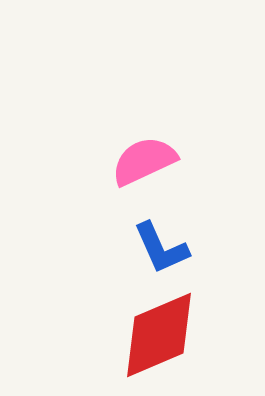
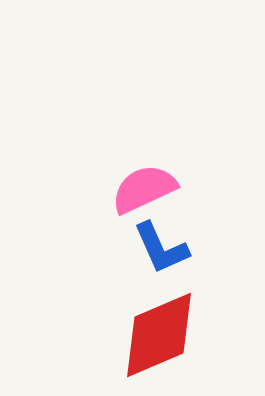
pink semicircle: moved 28 px down
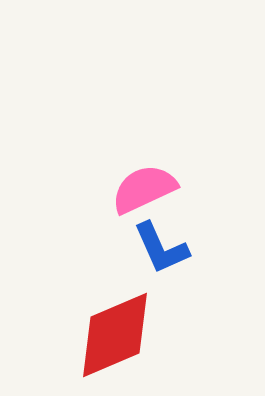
red diamond: moved 44 px left
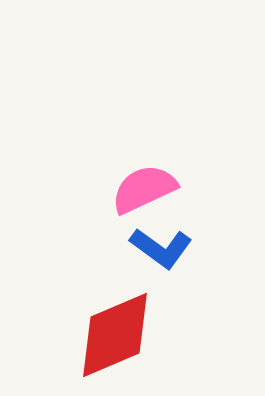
blue L-shape: rotated 30 degrees counterclockwise
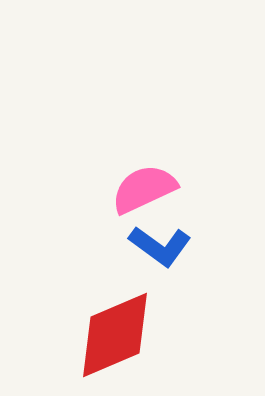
blue L-shape: moved 1 px left, 2 px up
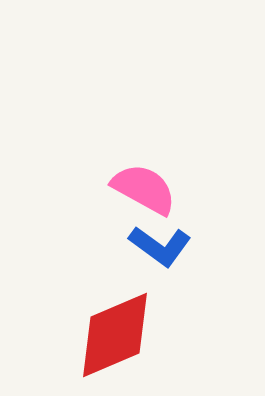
pink semicircle: rotated 54 degrees clockwise
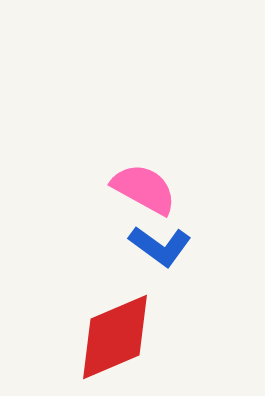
red diamond: moved 2 px down
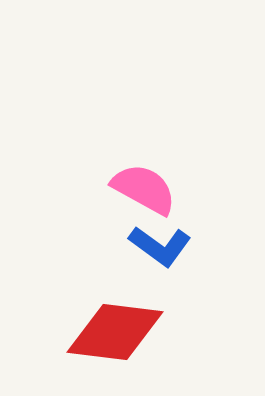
red diamond: moved 5 px up; rotated 30 degrees clockwise
